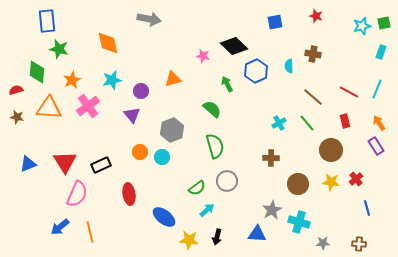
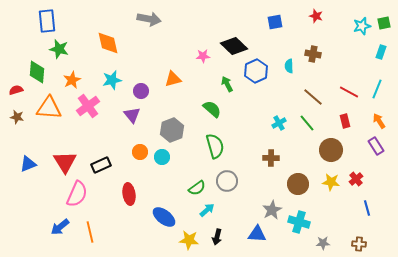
pink star at (203, 56): rotated 16 degrees counterclockwise
orange arrow at (379, 123): moved 2 px up
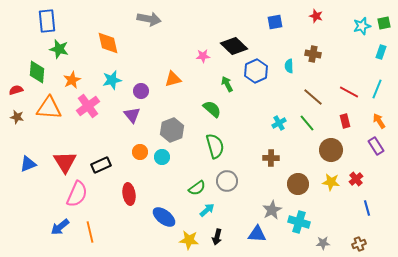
brown cross at (359, 244): rotated 24 degrees counterclockwise
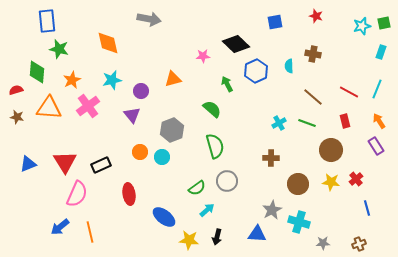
black diamond at (234, 46): moved 2 px right, 2 px up
green line at (307, 123): rotated 30 degrees counterclockwise
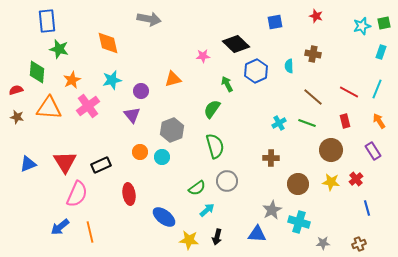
green semicircle at (212, 109): rotated 96 degrees counterclockwise
purple rectangle at (376, 146): moved 3 px left, 5 px down
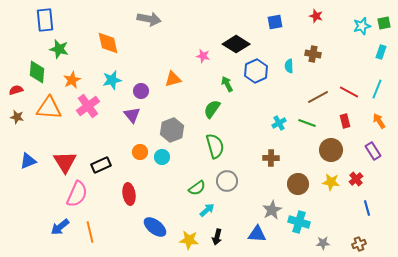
blue rectangle at (47, 21): moved 2 px left, 1 px up
black diamond at (236, 44): rotated 12 degrees counterclockwise
pink star at (203, 56): rotated 16 degrees clockwise
brown line at (313, 97): moved 5 px right; rotated 70 degrees counterclockwise
blue triangle at (28, 164): moved 3 px up
blue ellipse at (164, 217): moved 9 px left, 10 px down
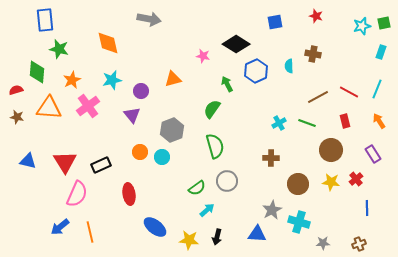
purple rectangle at (373, 151): moved 3 px down
blue triangle at (28, 161): rotated 36 degrees clockwise
blue line at (367, 208): rotated 14 degrees clockwise
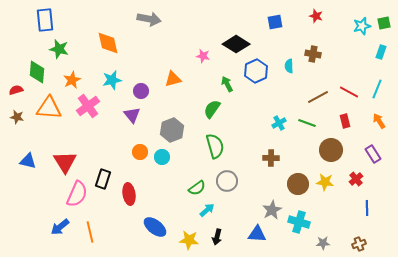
black rectangle at (101, 165): moved 2 px right, 14 px down; rotated 48 degrees counterclockwise
yellow star at (331, 182): moved 6 px left
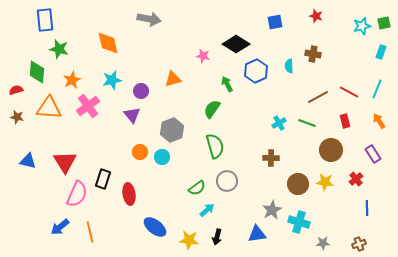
blue triangle at (257, 234): rotated 12 degrees counterclockwise
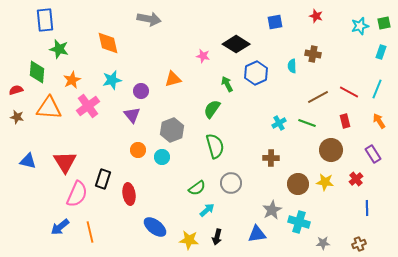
cyan star at (362, 26): moved 2 px left
cyan semicircle at (289, 66): moved 3 px right
blue hexagon at (256, 71): moved 2 px down
orange circle at (140, 152): moved 2 px left, 2 px up
gray circle at (227, 181): moved 4 px right, 2 px down
